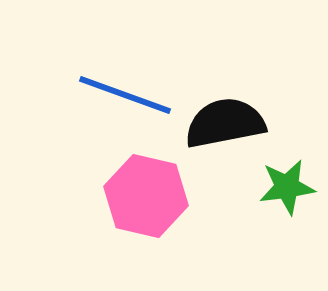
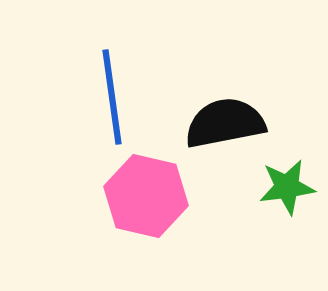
blue line: moved 13 px left, 2 px down; rotated 62 degrees clockwise
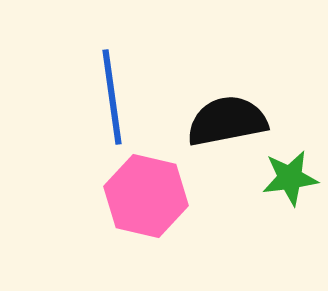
black semicircle: moved 2 px right, 2 px up
green star: moved 3 px right, 9 px up
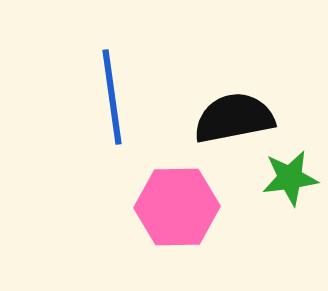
black semicircle: moved 7 px right, 3 px up
pink hexagon: moved 31 px right, 11 px down; rotated 14 degrees counterclockwise
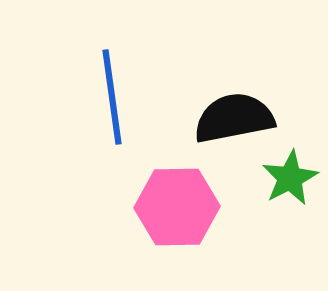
green star: rotated 20 degrees counterclockwise
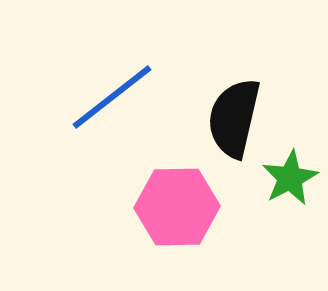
blue line: rotated 60 degrees clockwise
black semicircle: rotated 66 degrees counterclockwise
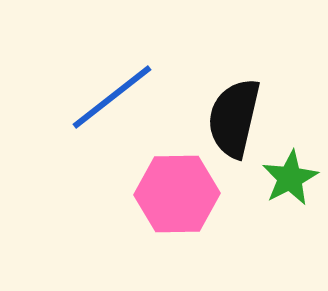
pink hexagon: moved 13 px up
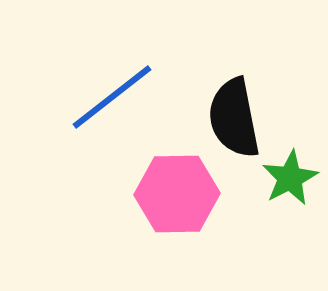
black semicircle: rotated 24 degrees counterclockwise
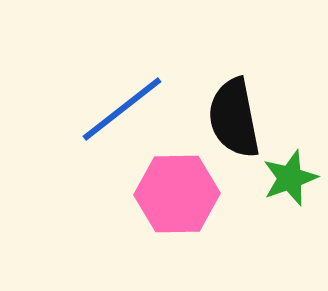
blue line: moved 10 px right, 12 px down
green star: rotated 8 degrees clockwise
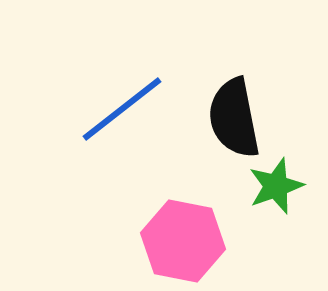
green star: moved 14 px left, 8 px down
pink hexagon: moved 6 px right, 47 px down; rotated 12 degrees clockwise
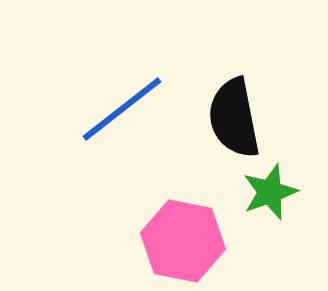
green star: moved 6 px left, 6 px down
